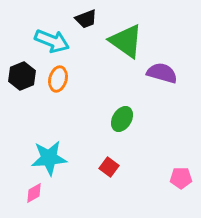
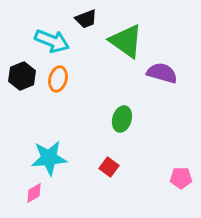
green ellipse: rotated 15 degrees counterclockwise
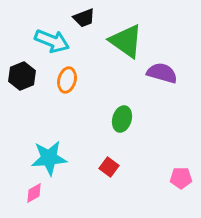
black trapezoid: moved 2 px left, 1 px up
orange ellipse: moved 9 px right, 1 px down
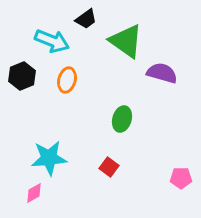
black trapezoid: moved 2 px right, 1 px down; rotated 15 degrees counterclockwise
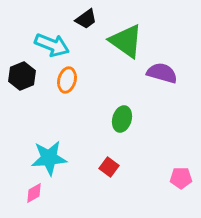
cyan arrow: moved 4 px down
